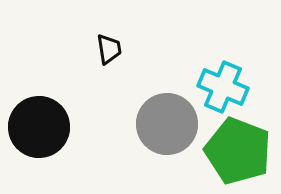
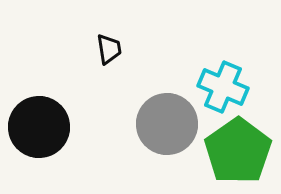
green pentagon: rotated 16 degrees clockwise
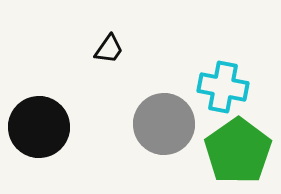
black trapezoid: rotated 44 degrees clockwise
cyan cross: rotated 12 degrees counterclockwise
gray circle: moved 3 px left
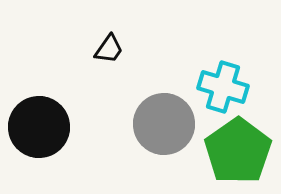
cyan cross: rotated 6 degrees clockwise
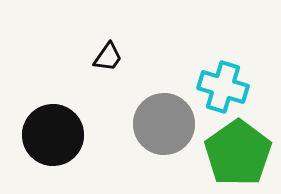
black trapezoid: moved 1 px left, 8 px down
black circle: moved 14 px right, 8 px down
green pentagon: moved 2 px down
